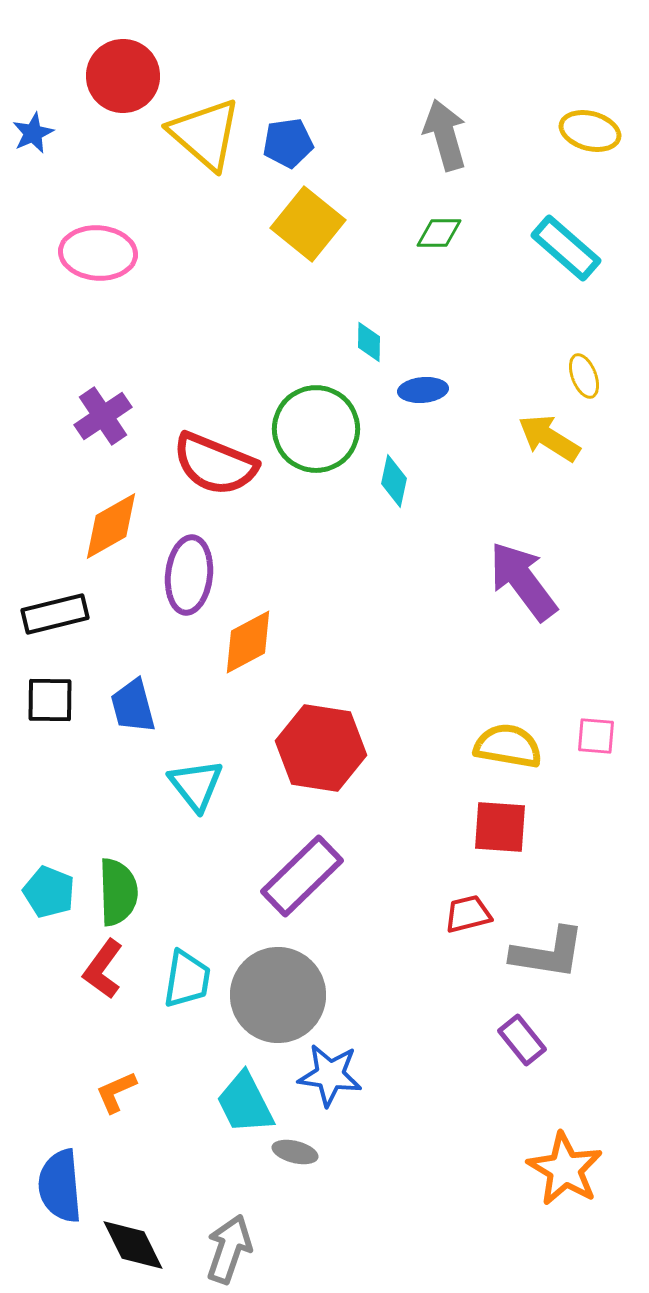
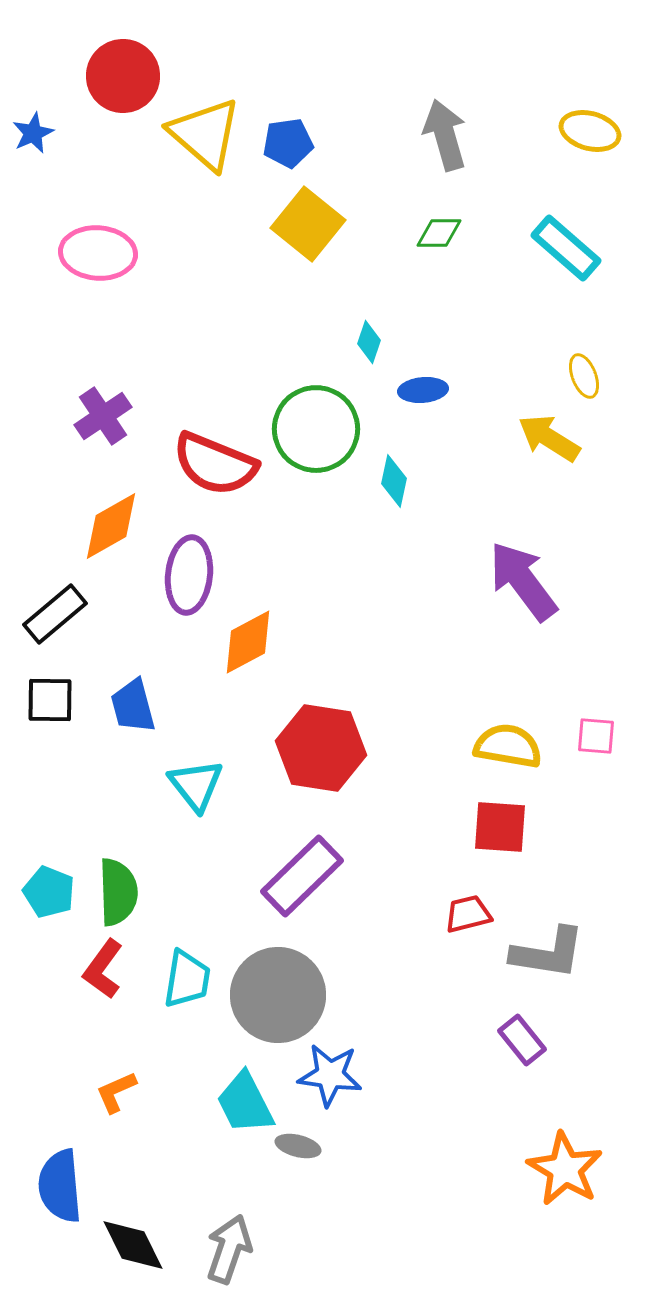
cyan diamond at (369, 342): rotated 18 degrees clockwise
black rectangle at (55, 614): rotated 26 degrees counterclockwise
gray ellipse at (295, 1152): moved 3 px right, 6 px up
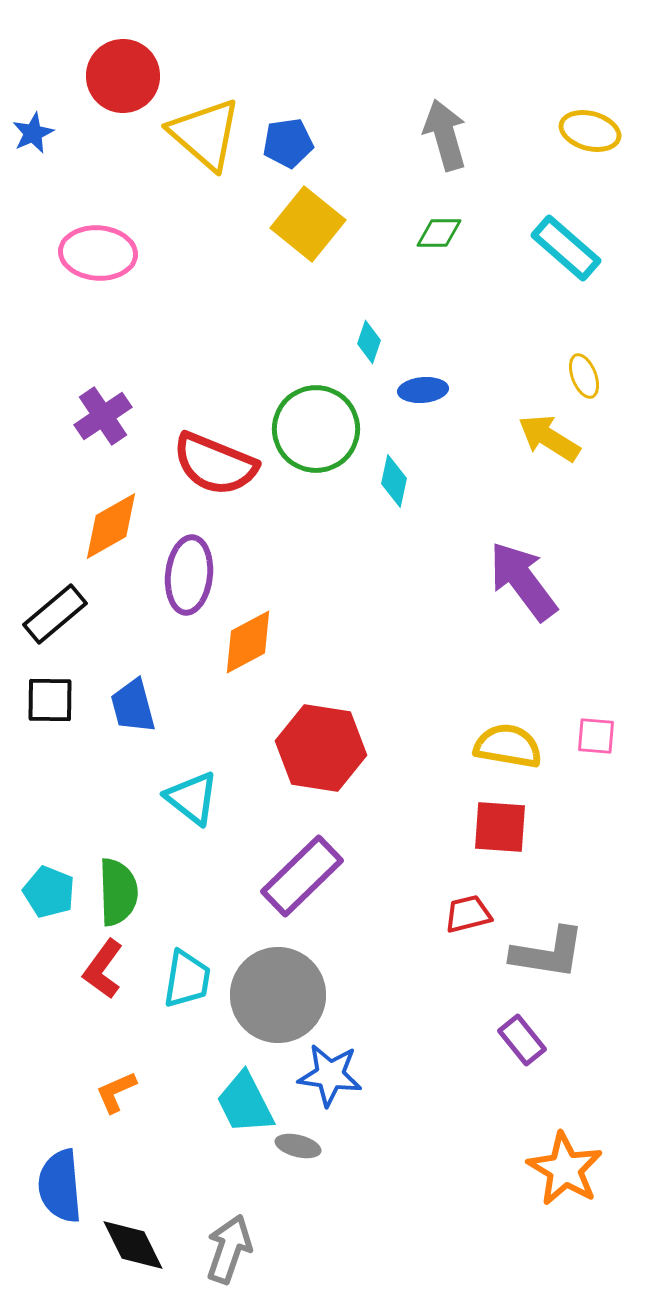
cyan triangle at (196, 785): moved 4 px left, 13 px down; rotated 14 degrees counterclockwise
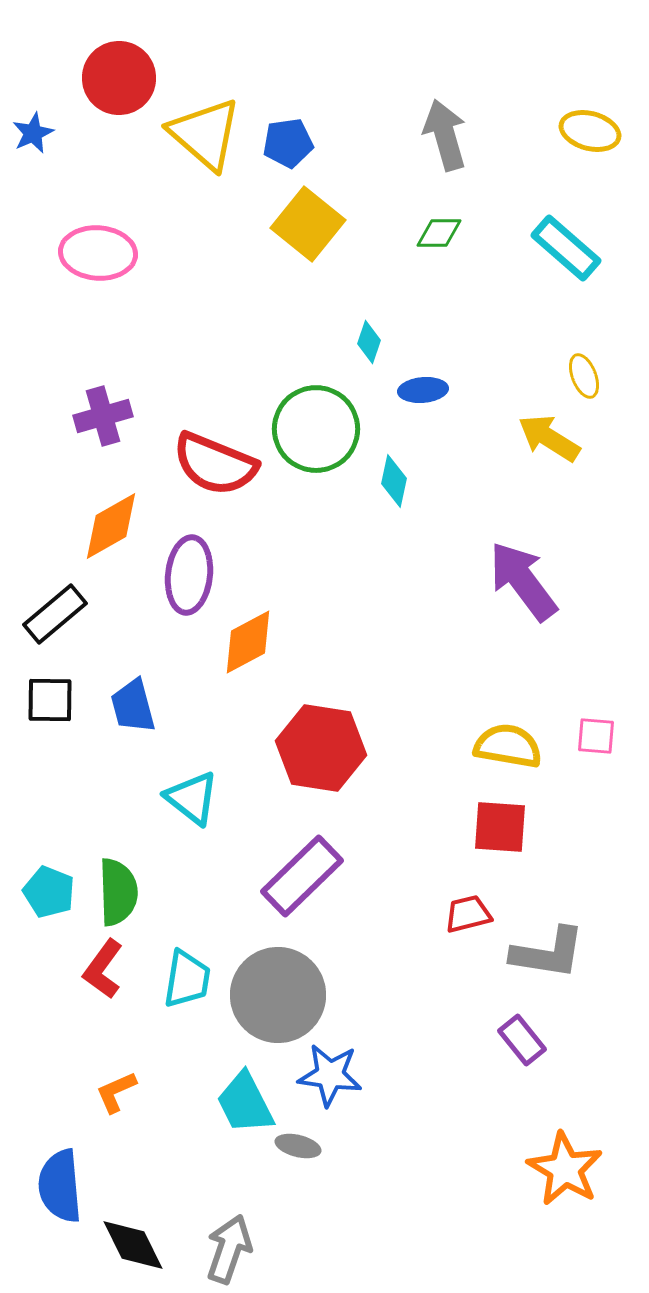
red circle at (123, 76): moved 4 px left, 2 px down
purple cross at (103, 416): rotated 18 degrees clockwise
